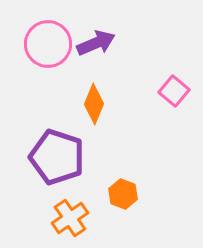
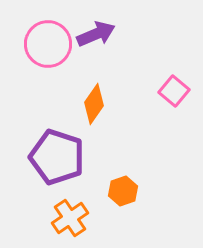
purple arrow: moved 9 px up
orange diamond: rotated 12 degrees clockwise
orange hexagon: moved 3 px up; rotated 20 degrees clockwise
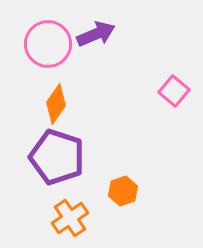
orange diamond: moved 38 px left
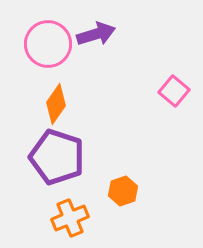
purple arrow: rotated 6 degrees clockwise
orange cross: rotated 12 degrees clockwise
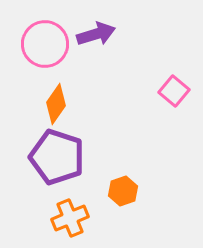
pink circle: moved 3 px left
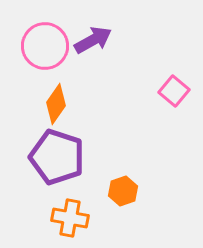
purple arrow: moved 3 px left, 6 px down; rotated 12 degrees counterclockwise
pink circle: moved 2 px down
orange cross: rotated 33 degrees clockwise
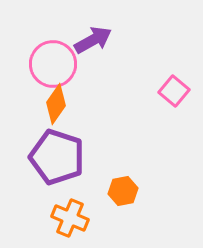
pink circle: moved 8 px right, 18 px down
orange hexagon: rotated 8 degrees clockwise
orange cross: rotated 12 degrees clockwise
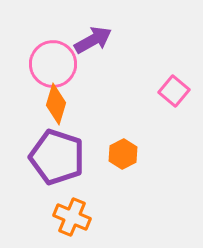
orange diamond: rotated 18 degrees counterclockwise
orange hexagon: moved 37 px up; rotated 16 degrees counterclockwise
orange cross: moved 2 px right, 1 px up
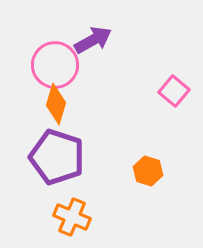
pink circle: moved 2 px right, 1 px down
orange hexagon: moved 25 px right, 17 px down; rotated 16 degrees counterclockwise
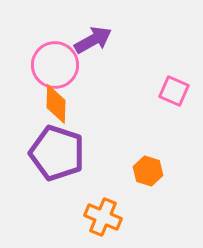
pink square: rotated 16 degrees counterclockwise
orange diamond: rotated 15 degrees counterclockwise
purple pentagon: moved 4 px up
orange cross: moved 31 px right
